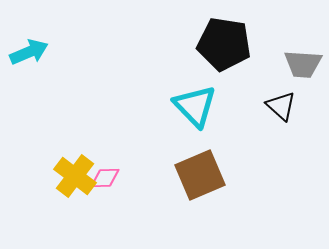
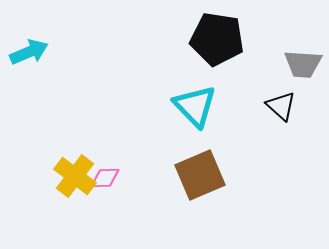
black pentagon: moved 7 px left, 5 px up
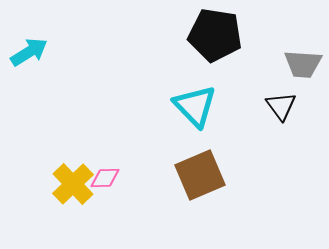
black pentagon: moved 2 px left, 4 px up
cyan arrow: rotated 9 degrees counterclockwise
black triangle: rotated 12 degrees clockwise
yellow cross: moved 2 px left, 8 px down; rotated 9 degrees clockwise
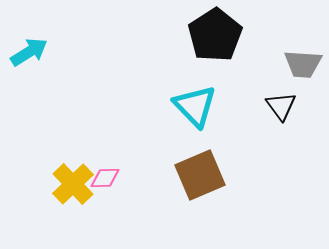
black pentagon: rotated 30 degrees clockwise
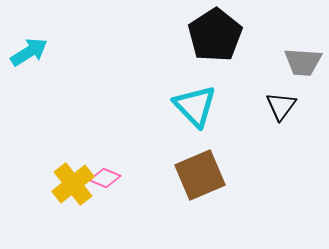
gray trapezoid: moved 2 px up
black triangle: rotated 12 degrees clockwise
pink diamond: rotated 24 degrees clockwise
yellow cross: rotated 6 degrees clockwise
